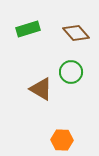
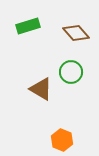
green rectangle: moved 3 px up
orange hexagon: rotated 20 degrees clockwise
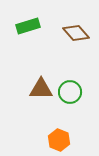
green circle: moved 1 px left, 20 px down
brown triangle: rotated 30 degrees counterclockwise
orange hexagon: moved 3 px left
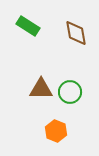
green rectangle: rotated 50 degrees clockwise
brown diamond: rotated 32 degrees clockwise
orange hexagon: moved 3 px left, 9 px up
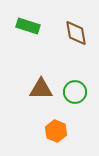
green rectangle: rotated 15 degrees counterclockwise
green circle: moved 5 px right
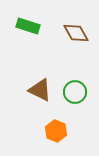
brown diamond: rotated 20 degrees counterclockwise
brown triangle: moved 1 px left, 1 px down; rotated 25 degrees clockwise
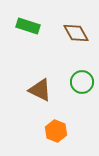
green circle: moved 7 px right, 10 px up
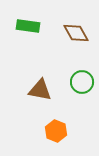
green rectangle: rotated 10 degrees counterclockwise
brown triangle: rotated 15 degrees counterclockwise
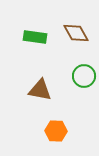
green rectangle: moved 7 px right, 11 px down
green circle: moved 2 px right, 6 px up
orange hexagon: rotated 20 degrees counterclockwise
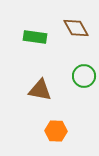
brown diamond: moved 5 px up
